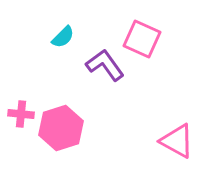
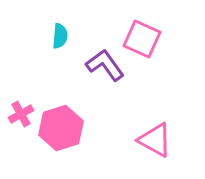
cyan semicircle: moved 3 px left, 1 px up; rotated 40 degrees counterclockwise
pink cross: rotated 35 degrees counterclockwise
pink triangle: moved 22 px left, 1 px up
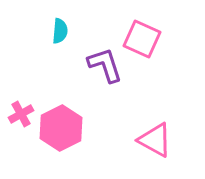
cyan semicircle: moved 5 px up
purple L-shape: rotated 18 degrees clockwise
pink hexagon: rotated 9 degrees counterclockwise
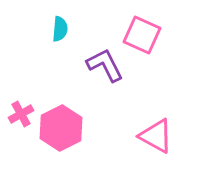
cyan semicircle: moved 2 px up
pink square: moved 4 px up
purple L-shape: rotated 9 degrees counterclockwise
pink triangle: moved 1 px right, 4 px up
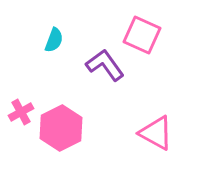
cyan semicircle: moved 6 px left, 11 px down; rotated 15 degrees clockwise
purple L-shape: rotated 9 degrees counterclockwise
pink cross: moved 2 px up
pink triangle: moved 3 px up
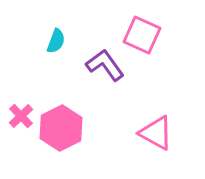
cyan semicircle: moved 2 px right, 1 px down
pink cross: moved 4 px down; rotated 15 degrees counterclockwise
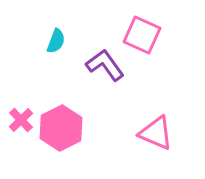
pink cross: moved 4 px down
pink triangle: rotated 6 degrees counterclockwise
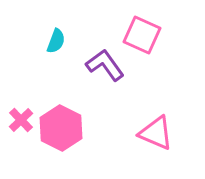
pink hexagon: rotated 6 degrees counterclockwise
